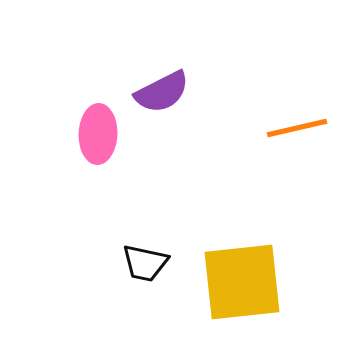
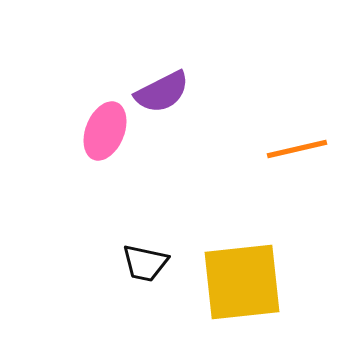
orange line: moved 21 px down
pink ellipse: moved 7 px right, 3 px up; rotated 20 degrees clockwise
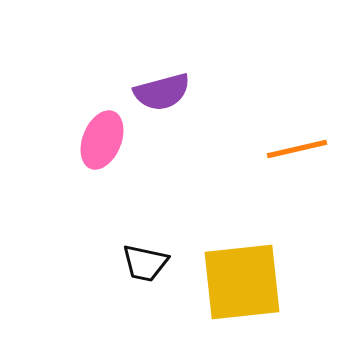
purple semicircle: rotated 12 degrees clockwise
pink ellipse: moved 3 px left, 9 px down
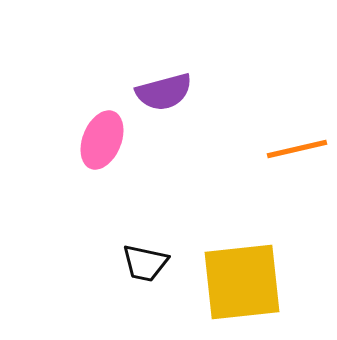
purple semicircle: moved 2 px right
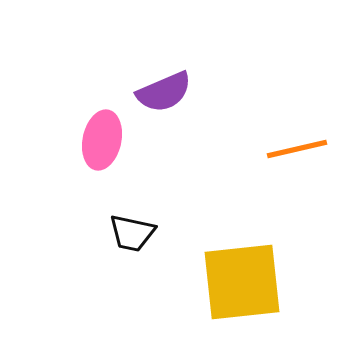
purple semicircle: rotated 8 degrees counterclockwise
pink ellipse: rotated 10 degrees counterclockwise
black trapezoid: moved 13 px left, 30 px up
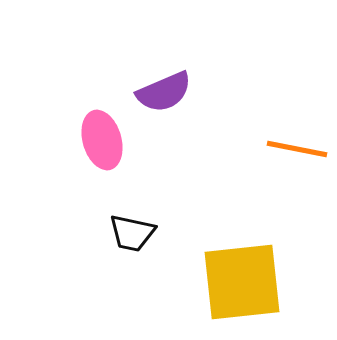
pink ellipse: rotated 28 degrees counterclockwise
orange line: rotated 24 degrees clockwise
